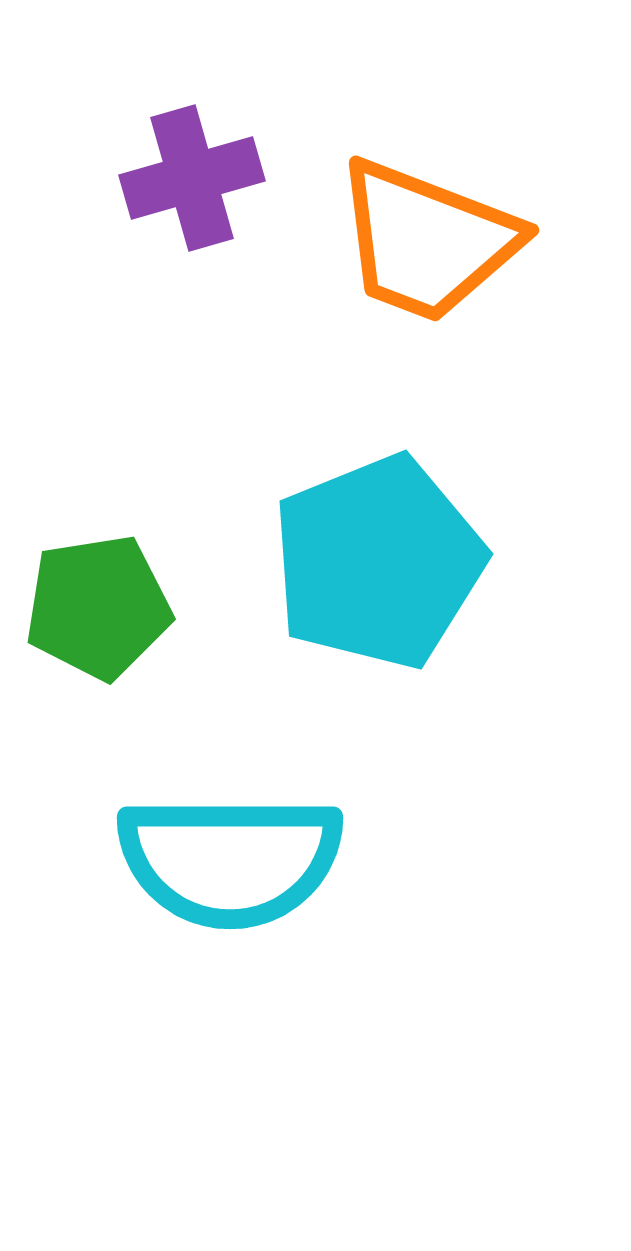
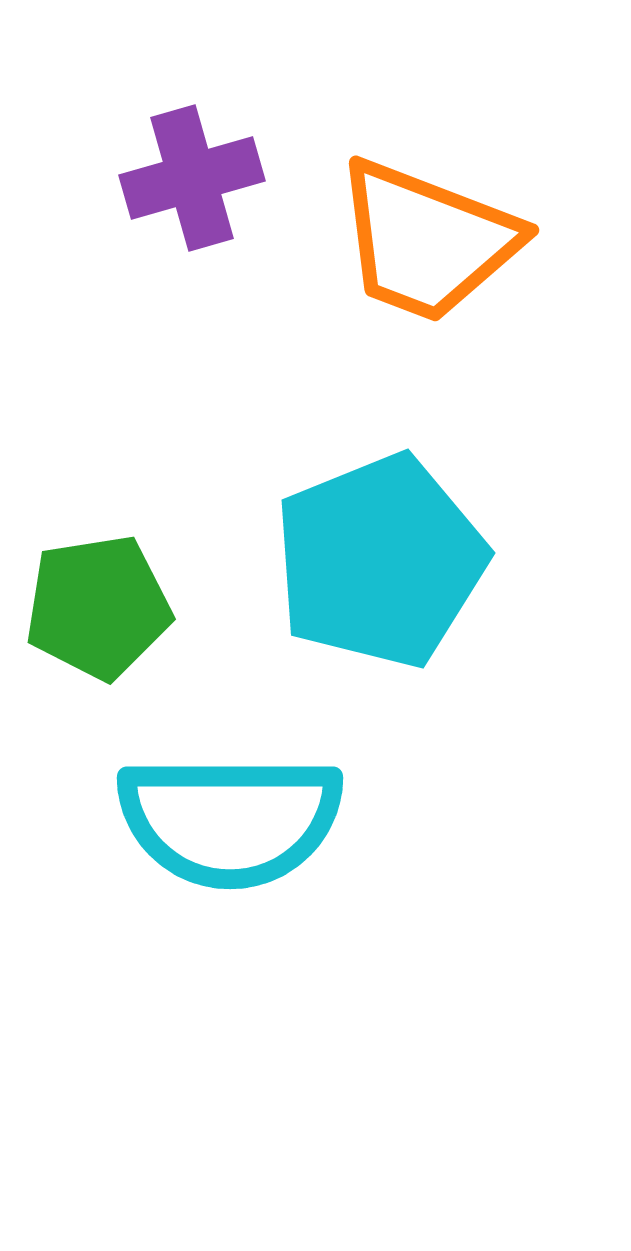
cyan pentagon: moved 2 px right, 1 px up
cyan semicircle: moved 40 px up
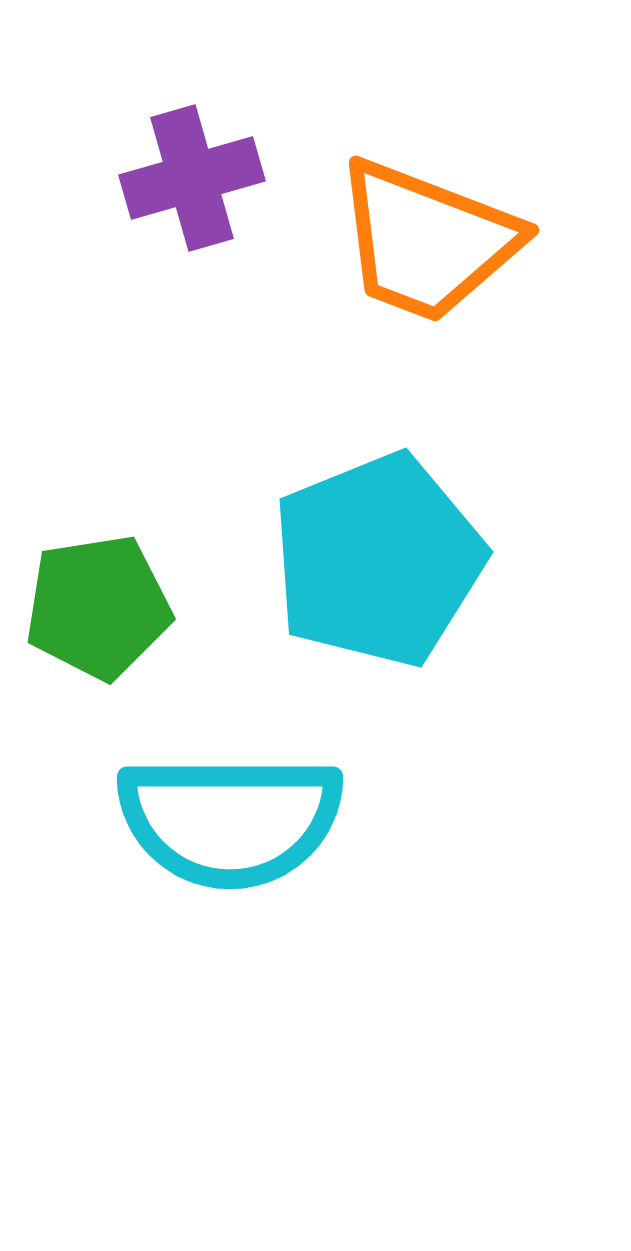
cyan pentagon: moved 2 px left, 1 px up
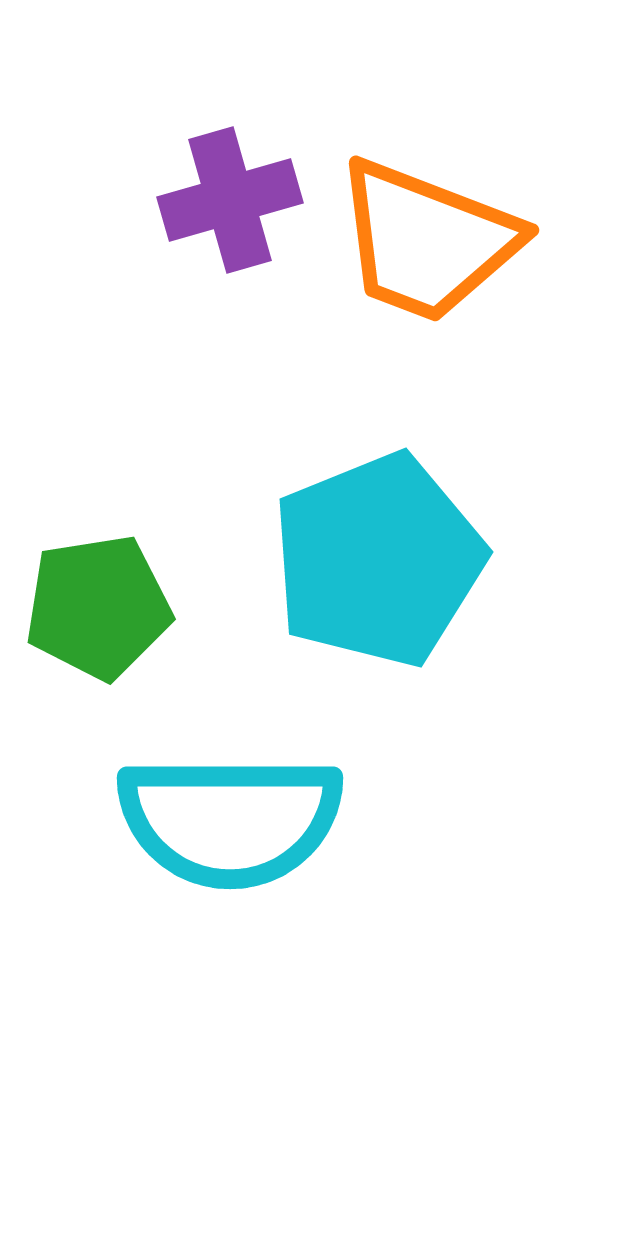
purple cross: moved 38 px right, 22 px down
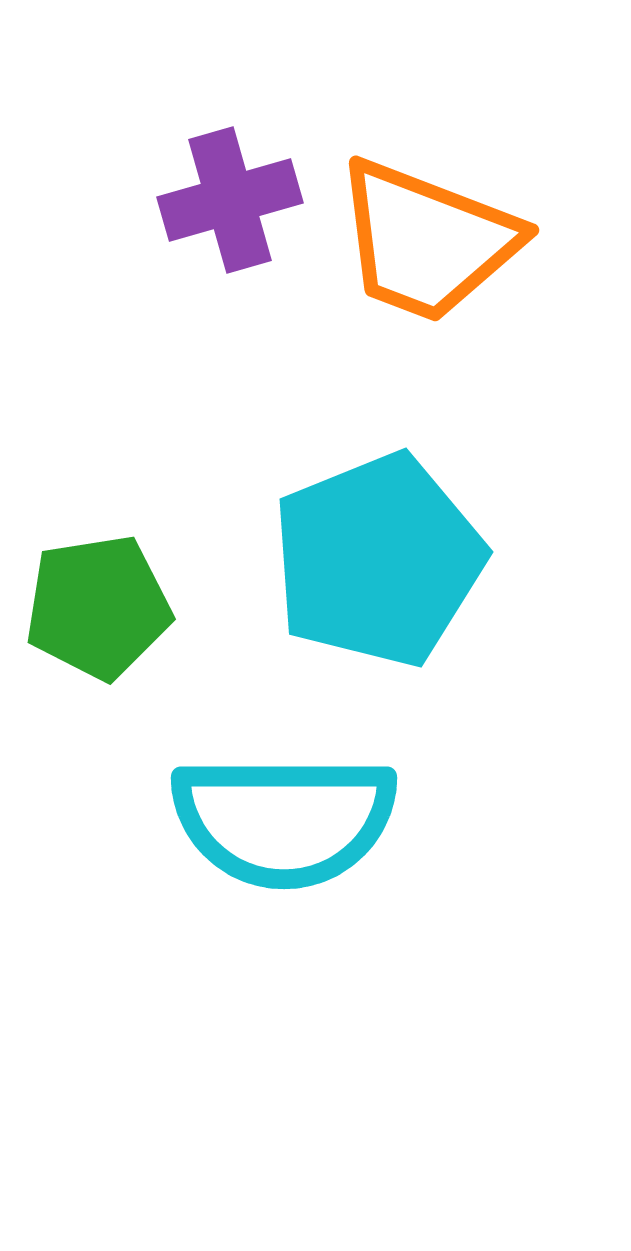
cyan semicircle: moved 54 px right
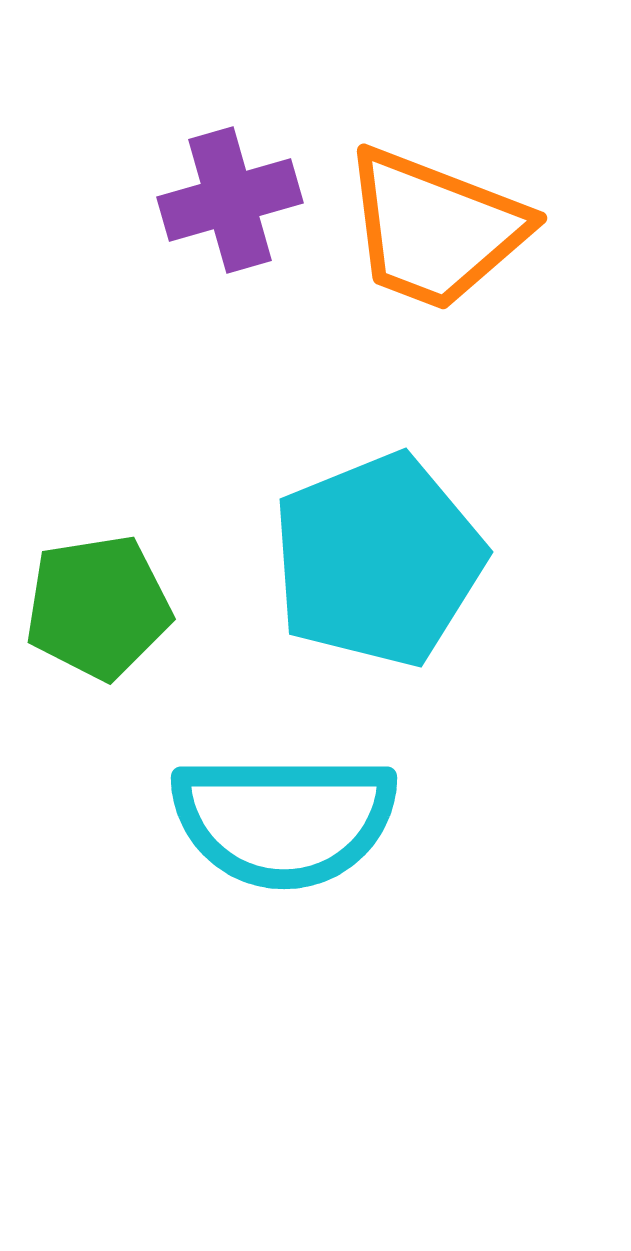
orange trapezoid: moved 8 px right, 12 px up
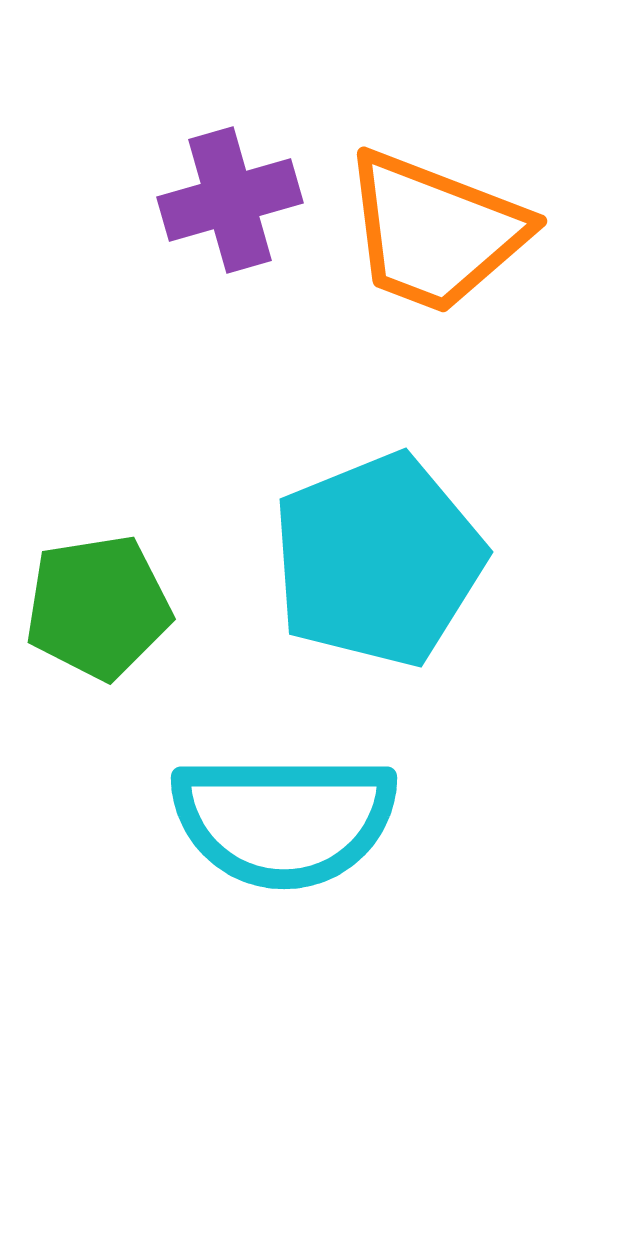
orange trapezoid: moved 3 px down
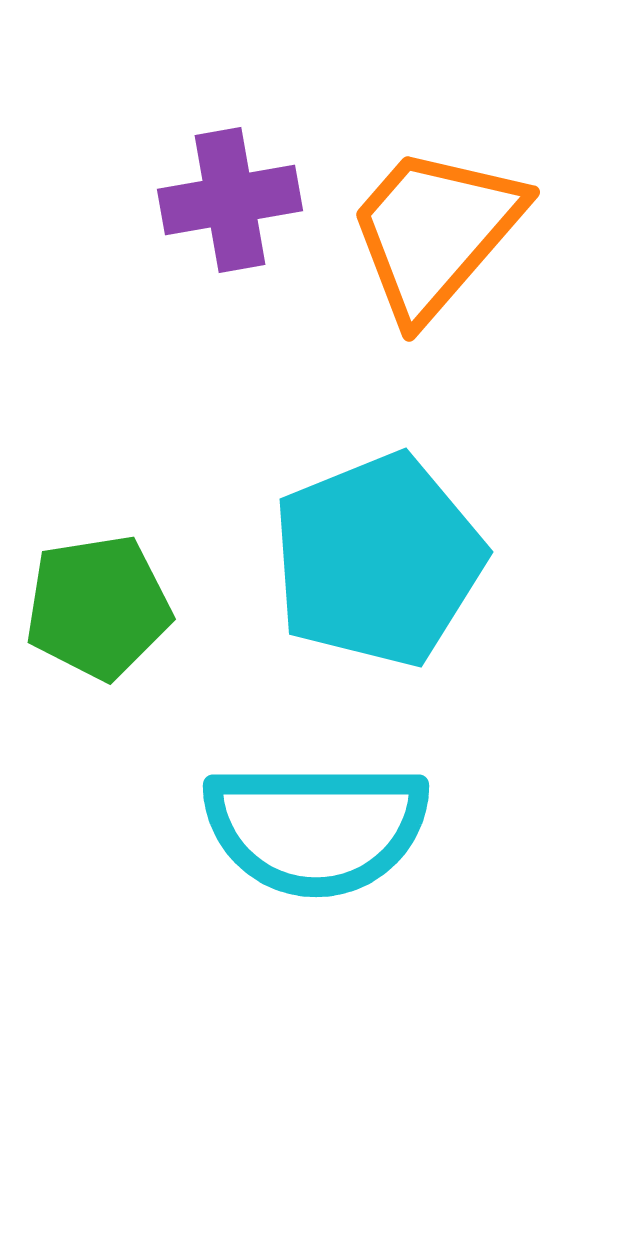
purple cross: rotated 6 degrees clockwise
orange trapezoid: rotated 110 degrees clockwise
cyan semicircle: moved 32 px right, 8 px down
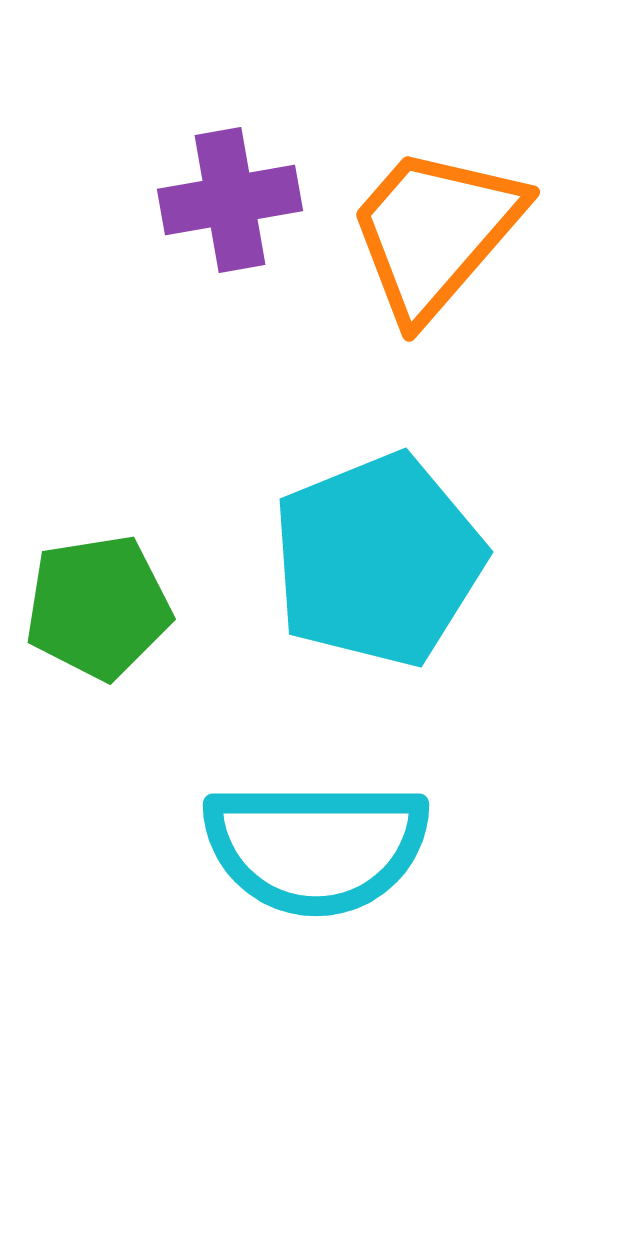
cyan semicircle: moved 19 px down
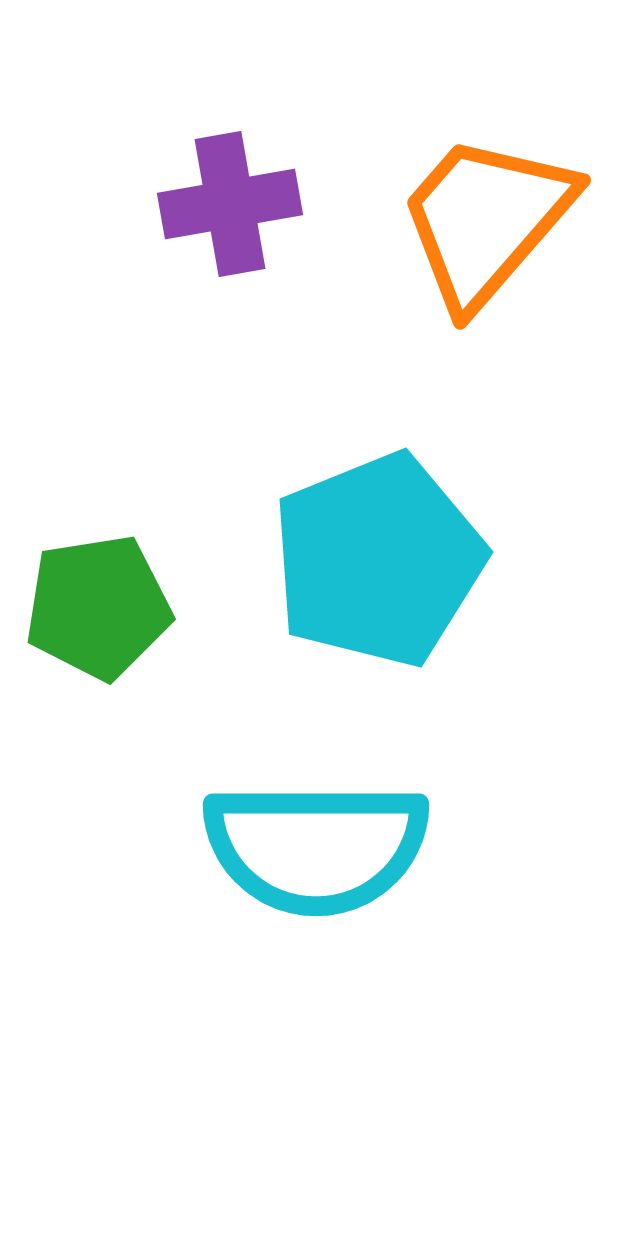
purple cross: moved 4 px down
orange trapezoid: moved 51 px right, 12 px up
